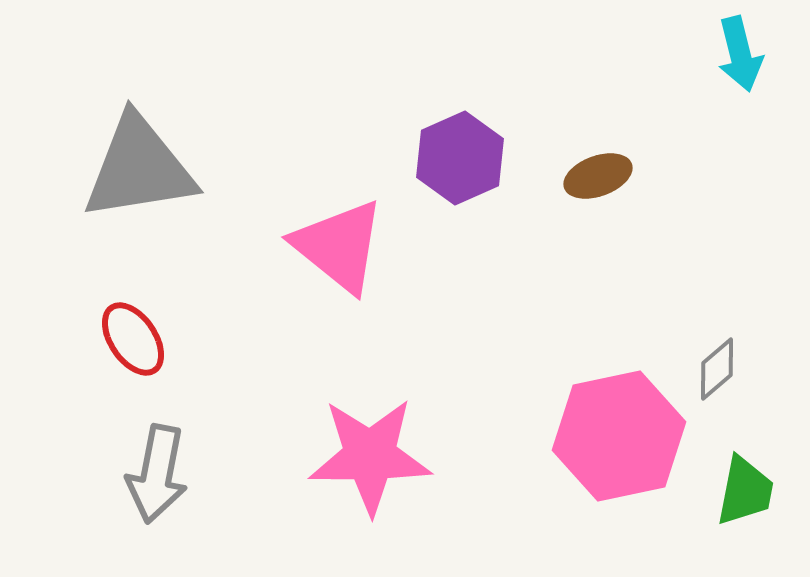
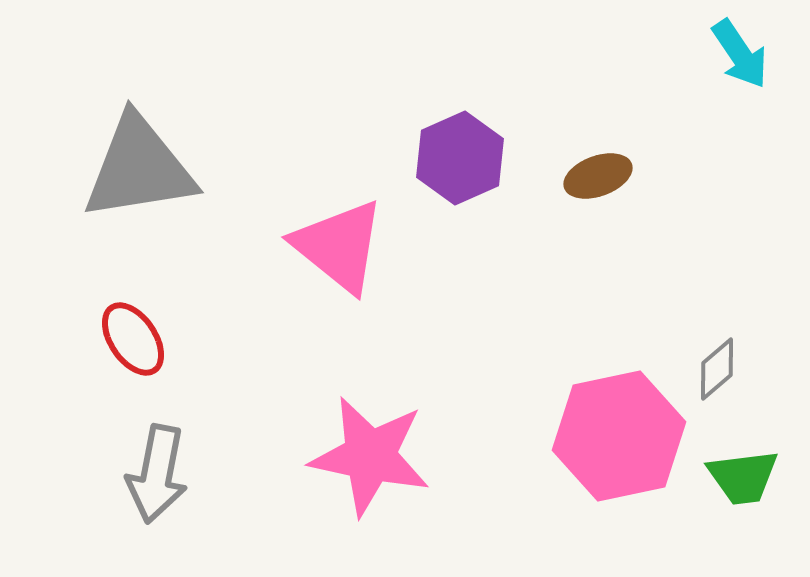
cyan arrow: rotated 20 degrees counterclockwise
pink star: rotated 12 degrees clockwise
green trapezoid: moved 2 px left, 14 px up; rotated 72 degrees clockwise
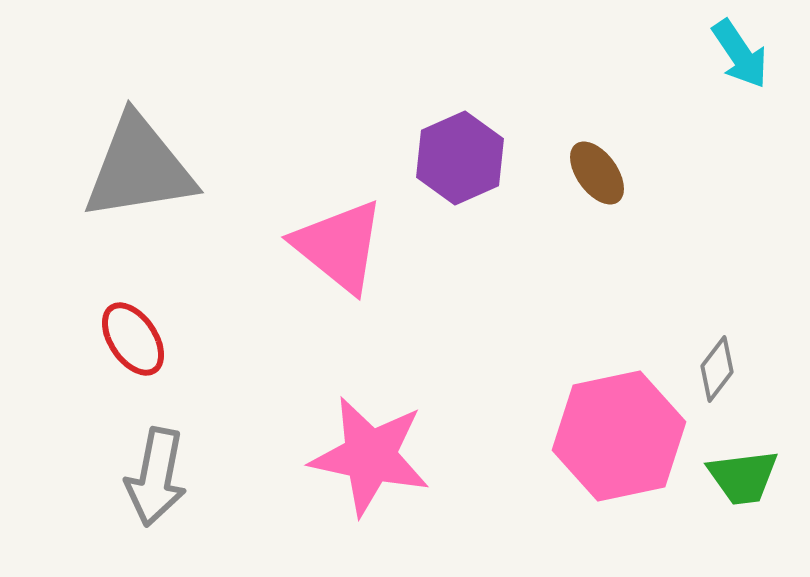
brown ellipse: moved 1 px left, 3 px up; rotated 74 degrees clockwise
gray diamond: rotated 12 degrees counterclockwise
gray arrow: moved 1 px left, 3 px down
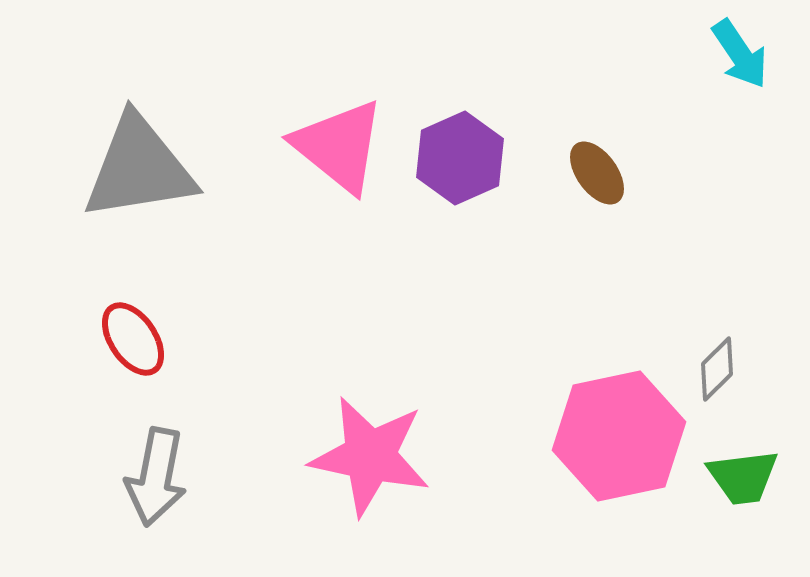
pink triangle: moved 100 px up
gray diamond: rotated 8 degrees clockwise
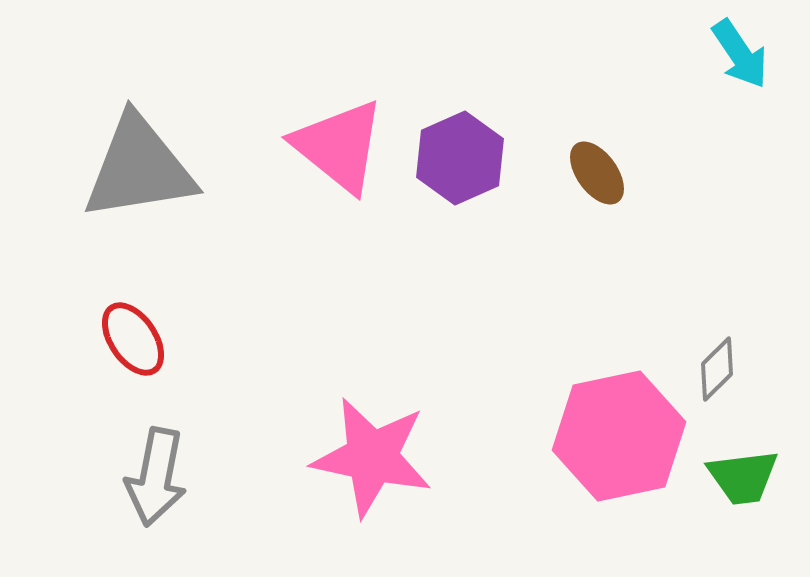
pink star: moved 2 px right, 1 px down
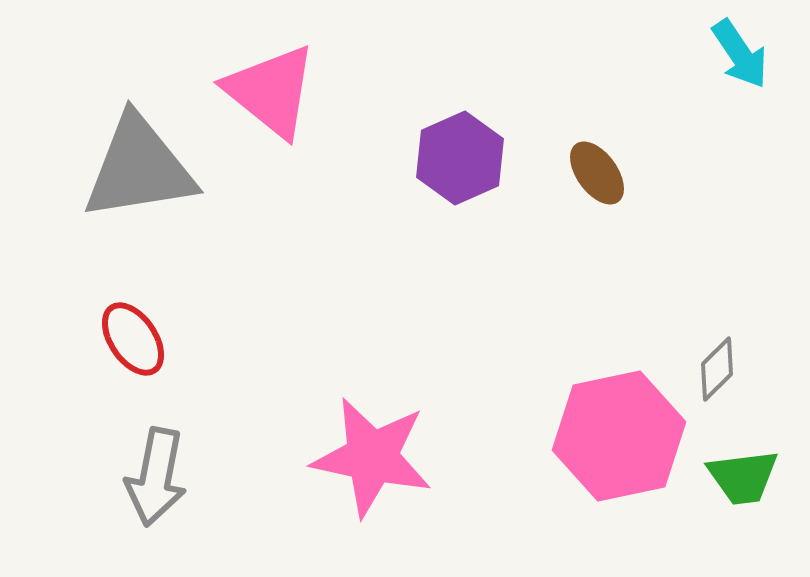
pink triangle: moved 68 px left, 55 px up
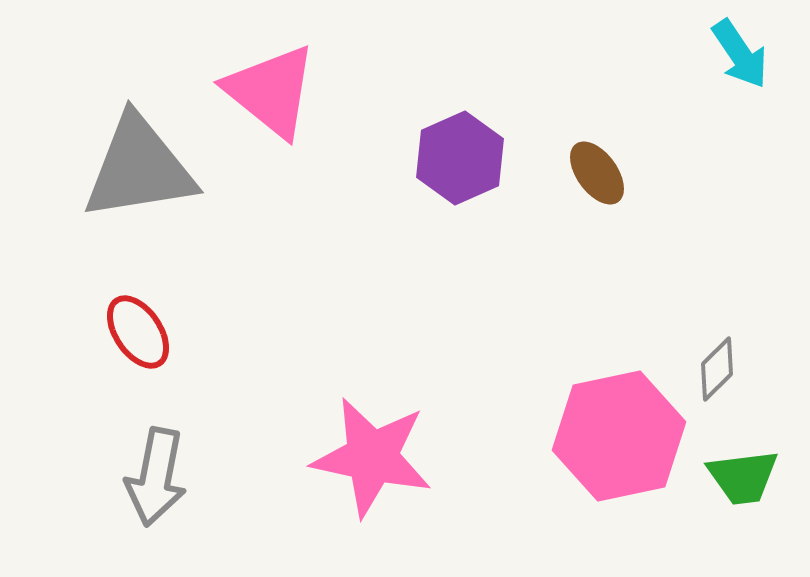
red ellipse: moved 5 px right, 7 px up
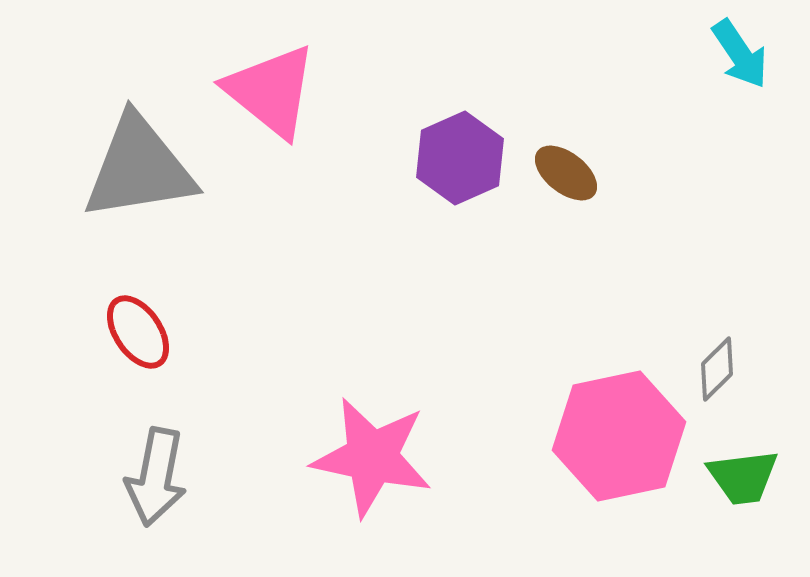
brown ellipse: moved 31 px left; rotated 16 degrees counterclockwise
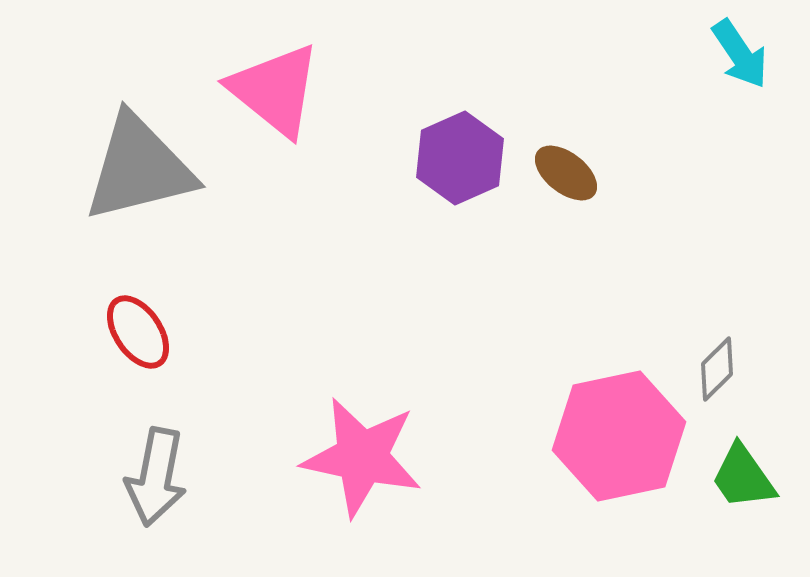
pink triangle: moved 4 px right, 1 px up
gray triangle: rotated 5 degrees counterclockwise
pink star: moved 10 px left
green trapezoid: rotated 62 degrees clockwise
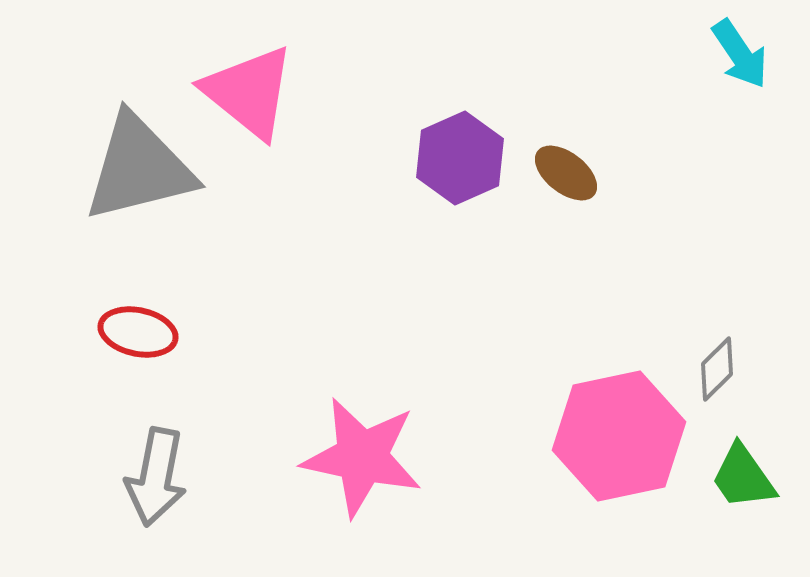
pink triangle: moved 26 px left, 2 px down
red ellipse: rotated 44 degrees counterclockwise
